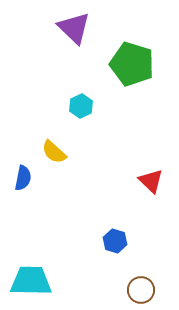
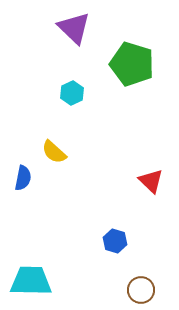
cyan hexagon: moved 9 px left, 13 px up
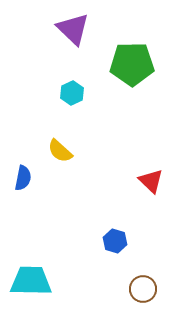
purple triangle: moved 1 px left, 1 px down
green pentagon: rotated 18 degrees counterclockwise
yellow semicircle: moved 6 px right, 1 px up
brown circle: moved 2 px right, 1 px up
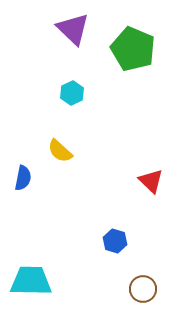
green pentagon: moved 1 px right, 15 px up; rotated 24 degrees clockwise
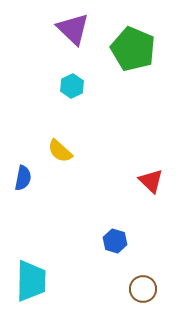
cyan hexagon: moved 7 px up
cyan trapezoid: rotated 90 degrees clockwise
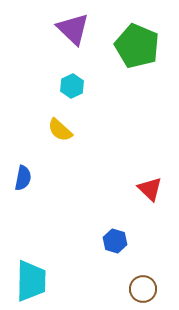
green pentagon: moved 4 px right, 3 px up
yellow semicircle: moved 21 px up
red triangle: moved 1 px left, 8 px down
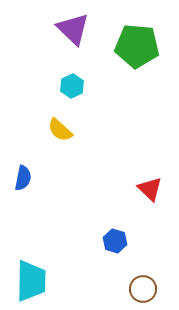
green pentagon: rotated 18 degrees counterclockwise
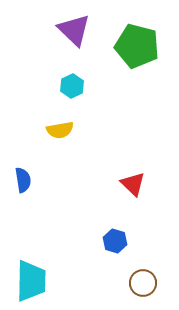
purple triangle: moved 1 px right, 1 px down
green pentagon: rotated 9 degrees clockwise
yellow semicircle: rotated 52 degrees counterclockwise
blue semicircle: moved 2 px down; rotated 20 degrees counterclockwise
red triangle: moved 17 px left, 5 px up
brown circle: moved 6 px up
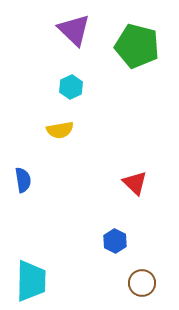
cyan hexagon: moved 1 px left, 1 px down
red triangle: moved 2 px right, 1 px up
blue hexagon: rotated 10 degrees clockwise
brown circle: moved 1 px left
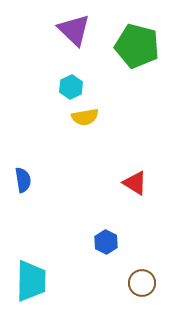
yellow semicircle: moved 25 px right, 13 px up
red triangle: rotated 12 degrees counterclockwise
blue hexagon: moved 9 px left, 1 px down
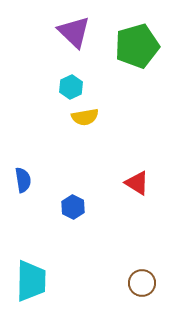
purple triangle: moved 2 px down
green pentagon: rotated 30 degrees counterclockwise
red triangle: moved 2 px right
blue hexagon: moved 33 px left, 35 px up
